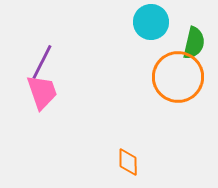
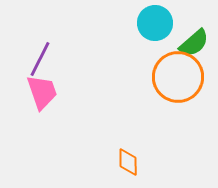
cyan circle: moved 4 px right, 1 px down
green semicircle: rotated 36 degrees clockwise
purple line: moved 2 px left, 3 px up
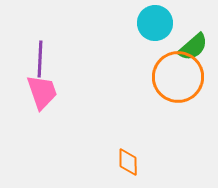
green semicircle: moved 1 px left, 4 px down
purple line: rotated 24 degrees counterclockwise
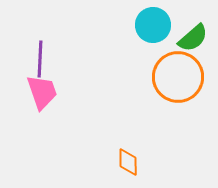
cyan circle: moved 2 px left, 2 px down
green semicircle: moved 9 px up
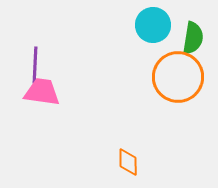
green semicircle: rotated 40 degrees counterclockwise
purple line: moved 5 px left, 6 px down
pink trapezoid: rotated 63 degrees counterclockwise
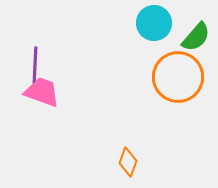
cyan circle: moved 1 px right, 2 px up
green semicircle: moved 3 px right, 1 px up; rotated 32 degrees clockwise
pink trapezoid: rotated 12 degrees clockwise
orange diamond: rotated 20 degrees clockwise
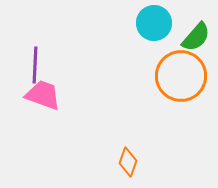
orange circle: moved 3 px right, 1 px up
pink trapezoid: moved 1 px right, 3 px down
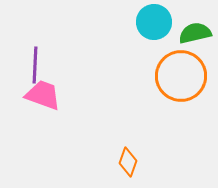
cyan circle: moved 1 px up
green semicircle: moved 1 px left, 4 px up; rotated 144 degrees counterclockwise
